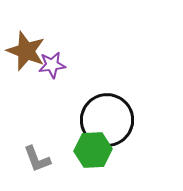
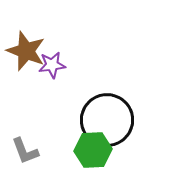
gray L-shape: moved 12 px left, 8 px up
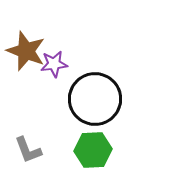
purple star: moved 2 px right, 1 px up
black circle: moved 12 px left, 21 px up
gray L-shape: moved 3 px right, 1 px up
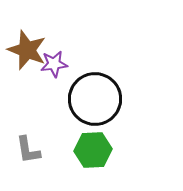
brown star: moved 1 px right, 1 px up
gray L-shape: rotated 12 degrees clockwise
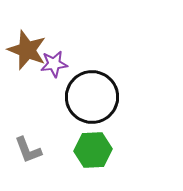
black circle: moved 3 px left, 2 px up
gray L-shape: rotated 12 degrees counterclockwise
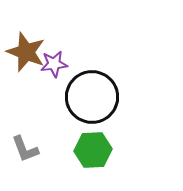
brown star: moved 1 px left, 2 px down
gray L-shape: moved 3 px left, 1 px up
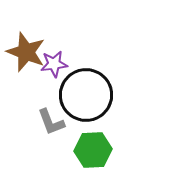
black circle: moved 6 px left, 2 px up
gray L-shape: moved 26 px right, 27 px up
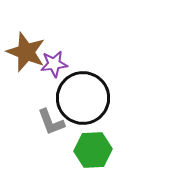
black circle: moved 3 px left, 3 px down
